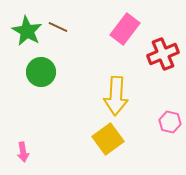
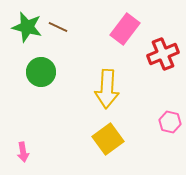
green star: moved 4 px up; rotated 16 degrees counterclockwise
yellow arrow: moved 9 px left, 7 px up
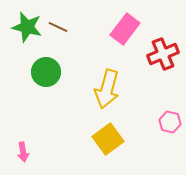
green circle: moved 5 px right
yellow arrow: rotated 12 degrees clockwise
